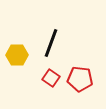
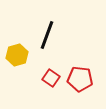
black line: moved 4 px left, 8 px up
yellow hexagon: rotated 15 degrees counterclockwise
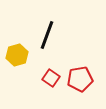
red pentagon: rotated 15 degrees counterclockwise
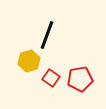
yellow hexagon: moved 12 px right, 6 px down
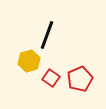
red pentagon: rotated 15 degrees counterclockwise
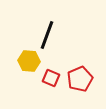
yellow hexagon: rotated 20 degrees clockwise
red square: rotated 12 degrees counterclockwise
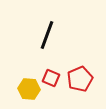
yellow hexagon: moved 28 px down
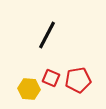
black line: rotated 8 degrees clockwise
red pentagon: moved 2 px left, 1 px down; rotated 15 degrees clockwise
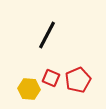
red pentagon: rotated 15 degrees counterclockwise
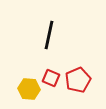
black line: moved 2 px right; rotated 16 degrees counterclockwise
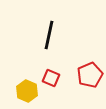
red pentagon: moved 12 px right, 5 px up
yellow hexagon: moved 2 px left, 2 px down; rotated 20 degrees clockwise
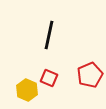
red square: moved 2 px left
yellow hexagon: moved 1 px up
